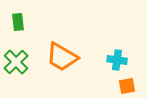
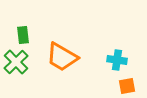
green rectangle: moved 5 px right, 13 px down
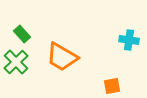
green rectangle: moved 1 px left, 1 px up; rotated 36 degrees counterclockwise
cyan cross: moved 12 px right, 20 px up
orange square: moved 15 px left
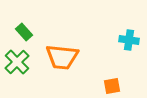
green rectangle: moved 2 px right, 2 px up
orange trapezoid: rotated 24 degrees counterclockwise
green cross: moved 1 px right
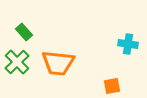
cyan cross: moved 1 px left, 4 px down
orange trapezoid: moved 4 px left, 6 px down
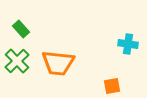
green rectangle: moved 3 px left, 3 px up
green cross: moved 1 px up
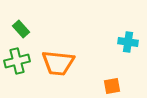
cyan cross: moved 2 px up
green cross: rotated 30 degrees clockwise
